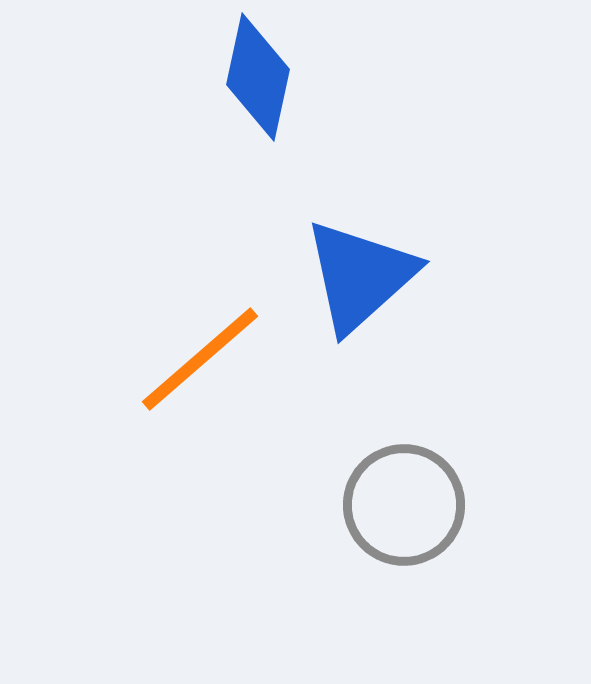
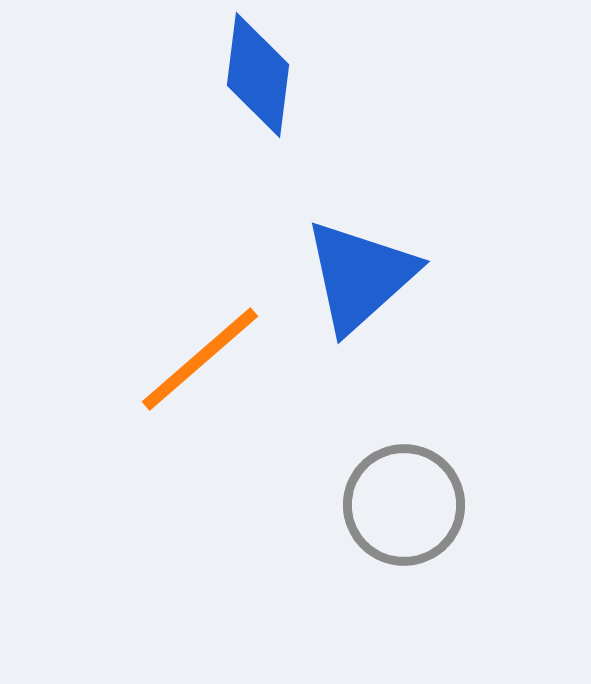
blue diamond: moved 2 px up; rotated 5 degrees counterclockwise
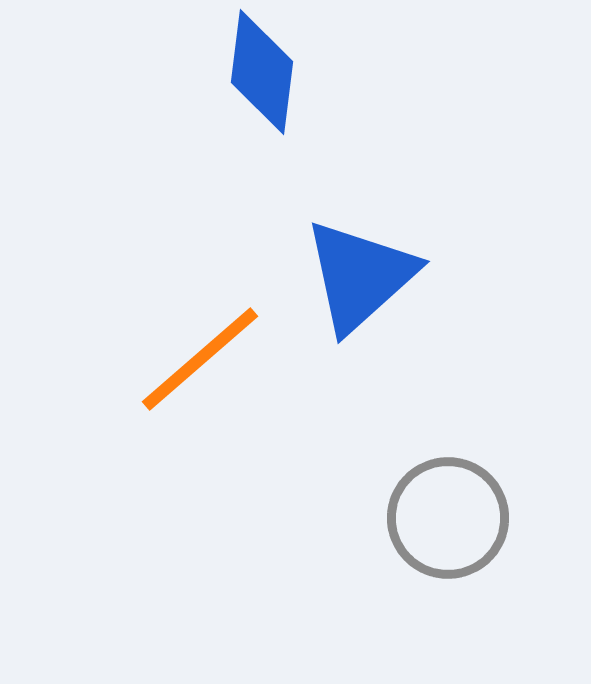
blue diamond: moved 4 px right, 3 px up
gray circle: moved 44 px right, 13 px down
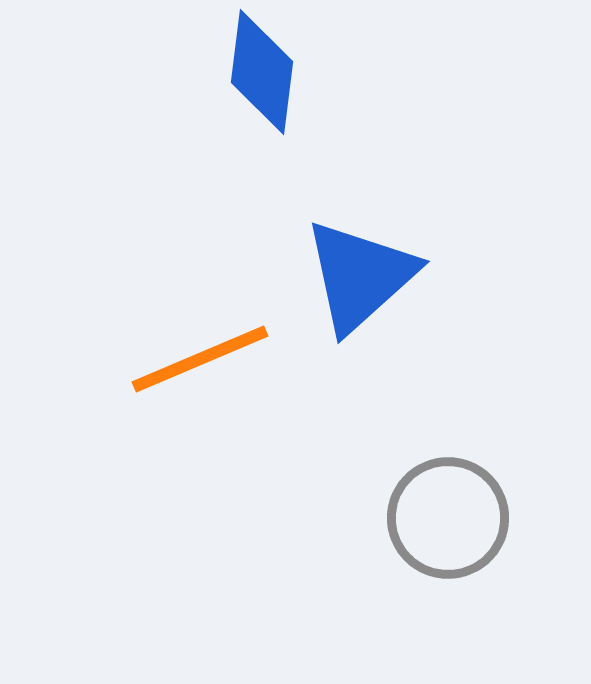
orange line: rotated 18 degrees clockwise
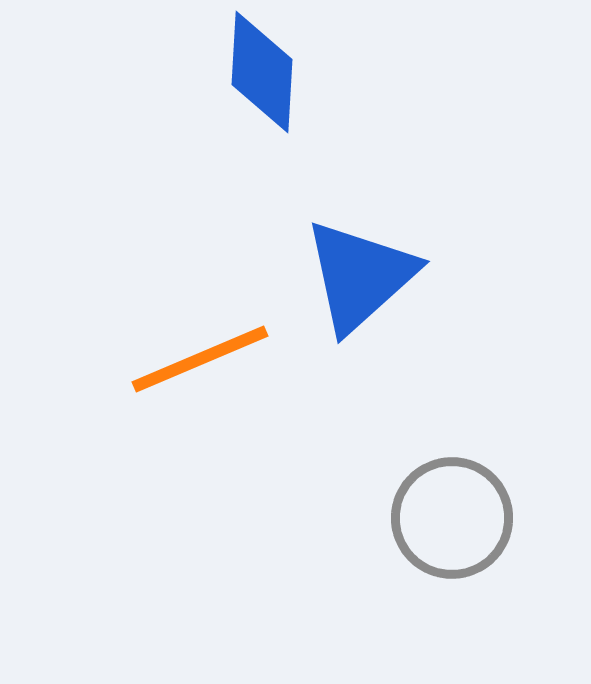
blue diamond: rotated 4 degrees counterclockwise
gray circle: moved 4 px right
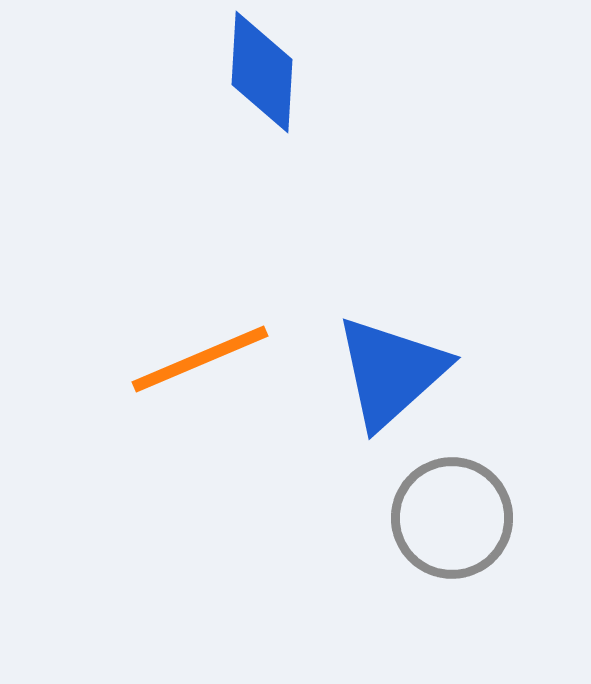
blue triangle: moved 31 px right, 96 px down
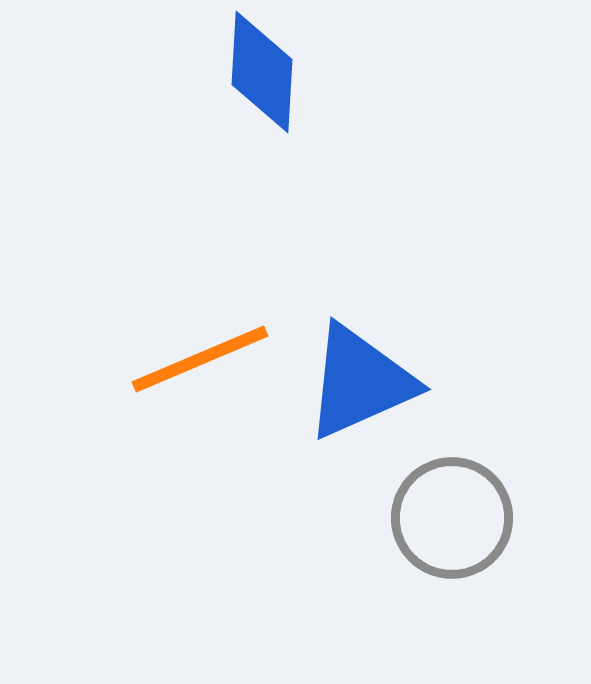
blue triangle: moved 31 px left, 10 px down; rotated 18 degrees clockwise
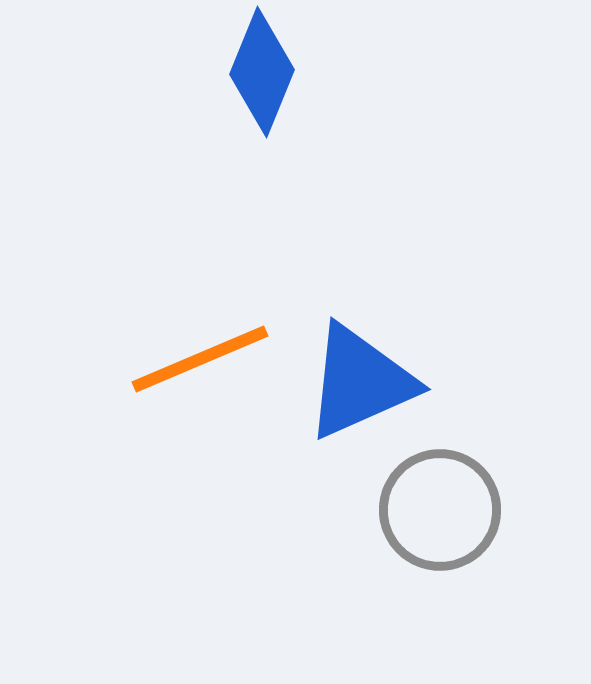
blue diamond: rotated 19 degrees clockwise
gray circle: moved 12 px left, 8 px up
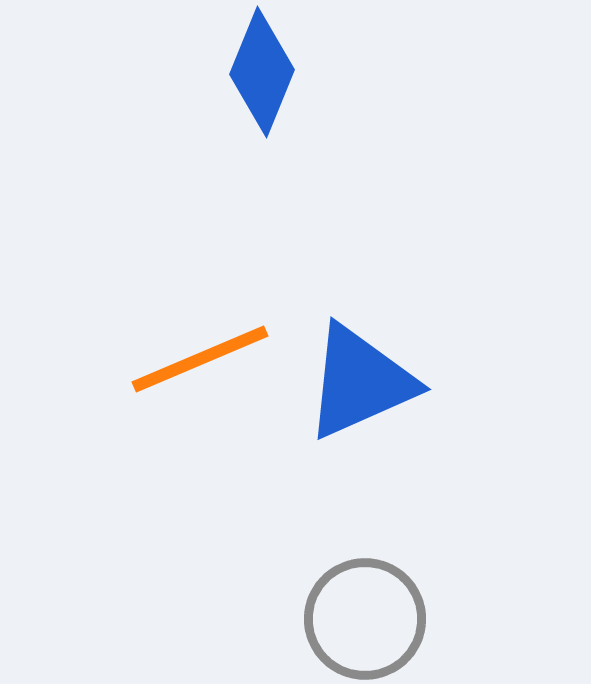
gray circle: moved 75 px left, 109 px down
